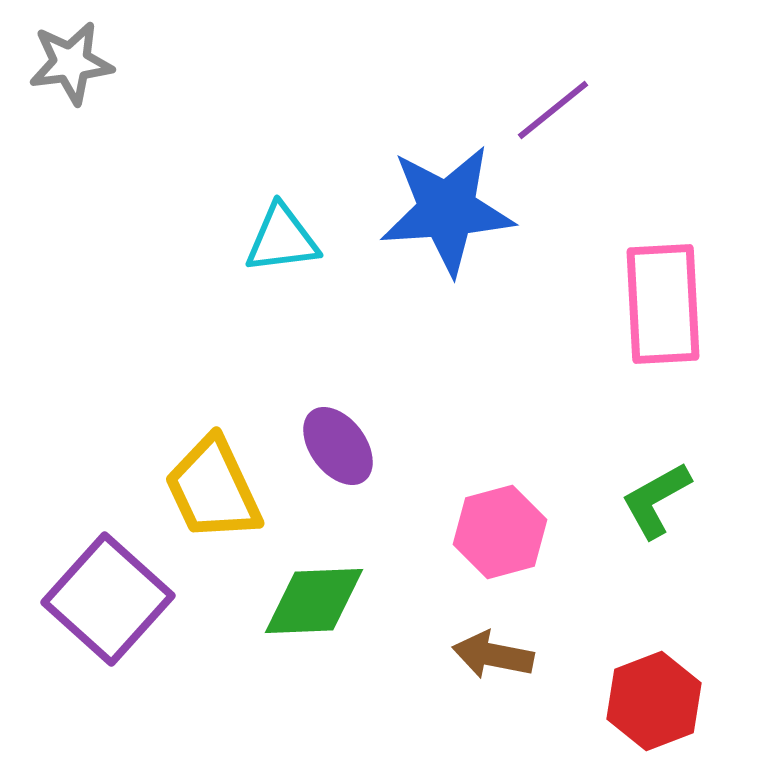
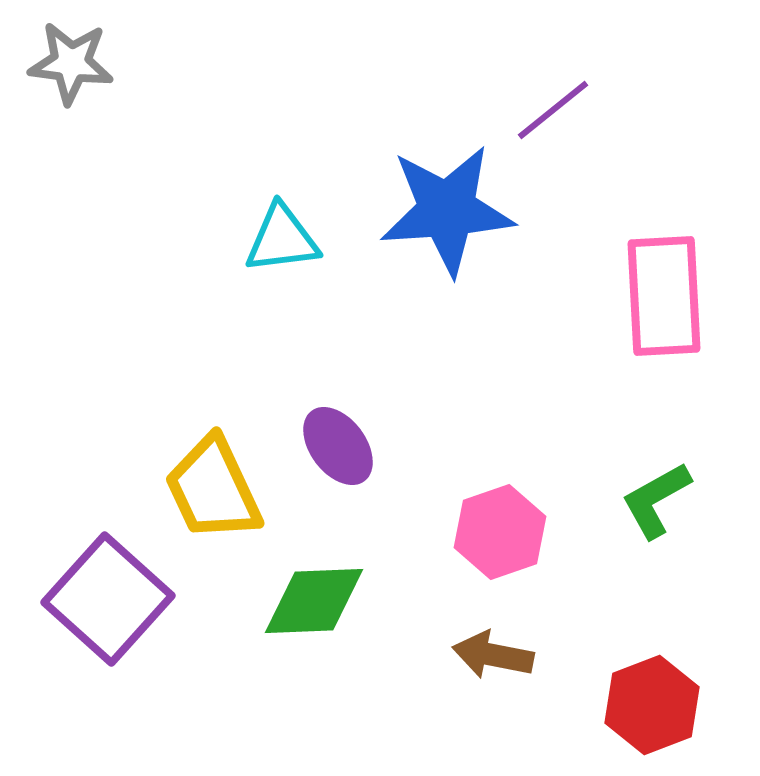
gray star: rotated 14 degrees clockwise
pink rectangle: moved 1 px right, 8 px up
pink hexagon: rotated 4 degrees counterclockwise
red hexagon: moved 2 px left, 4 px down
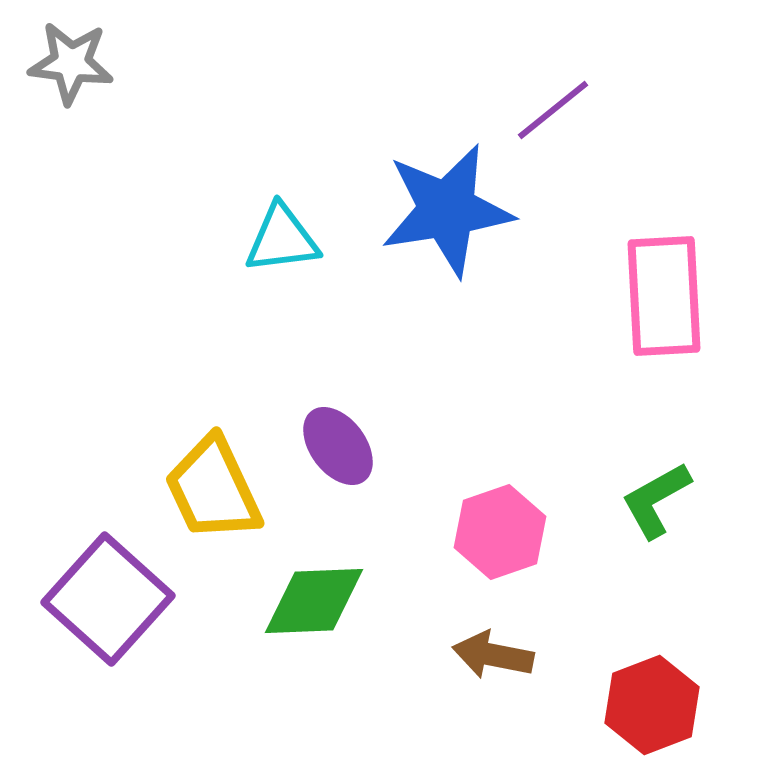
blue star: rotated 5 degrees counterclockwise
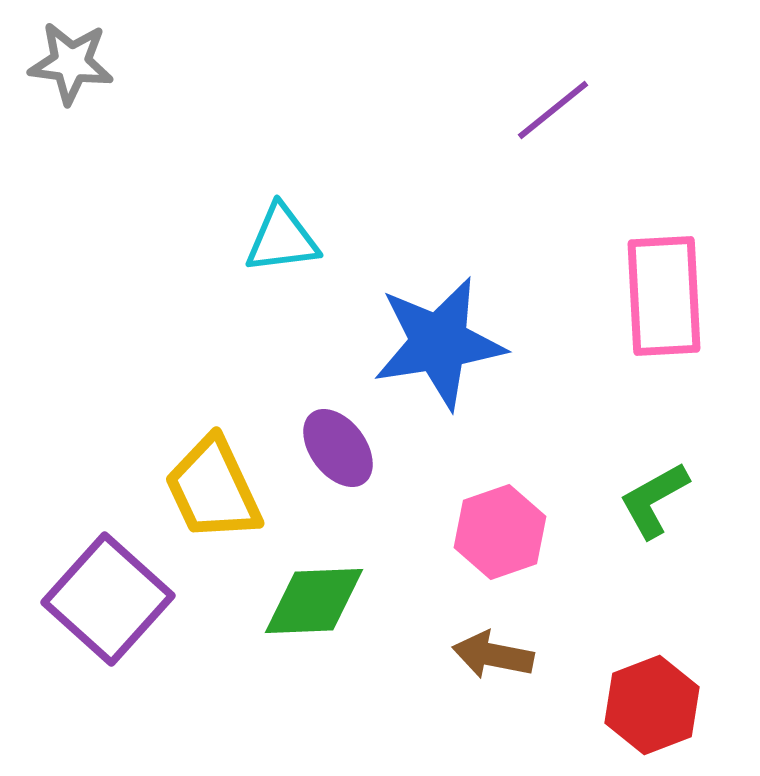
blue star: moved 8 px left, 133 px down
purple ellipse: moved 2 px down
green L-shape: moved 2 px left
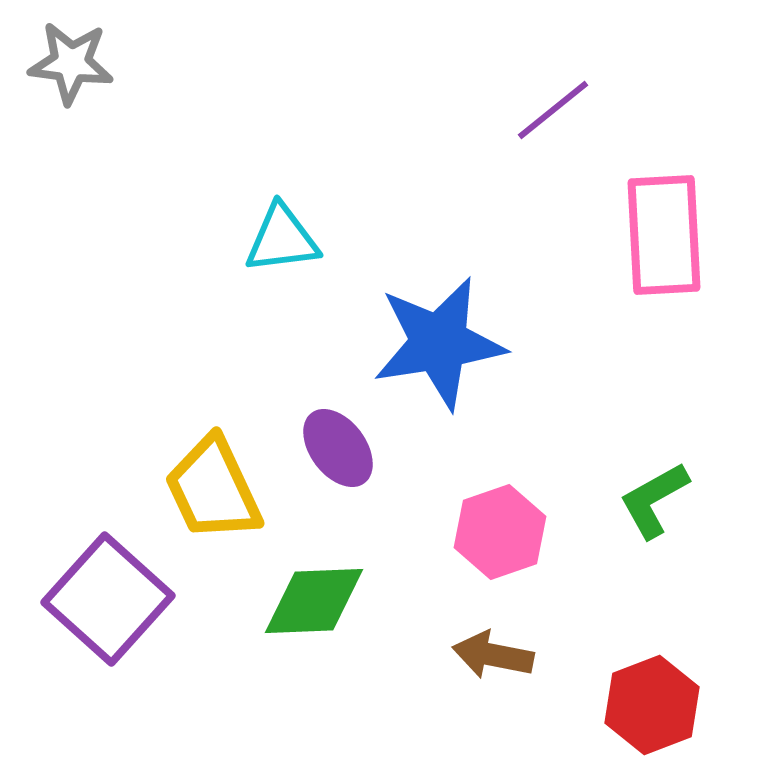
pink rectangle: moved 61 px up
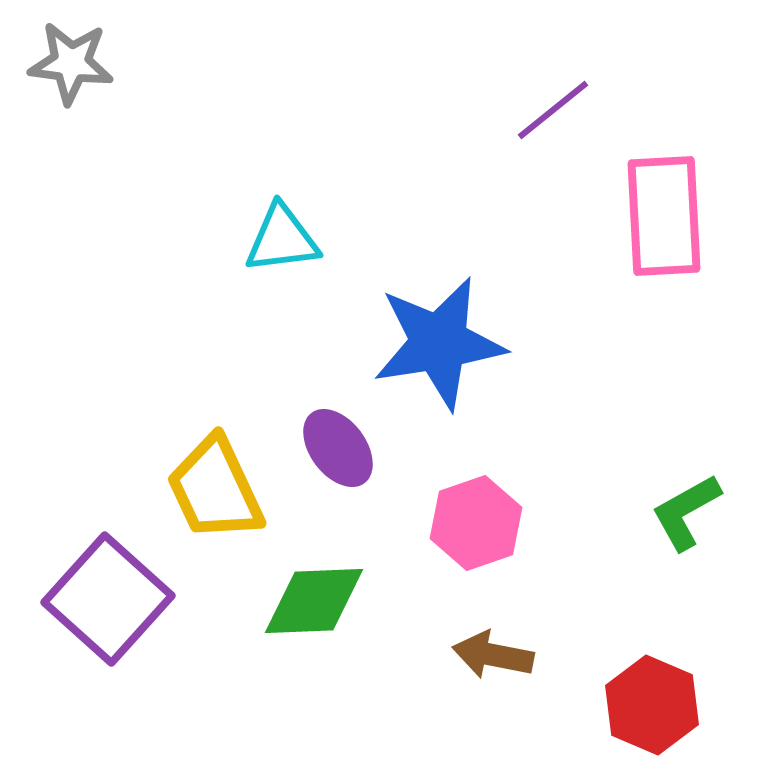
pink rectangle: moved 19 px up
yellow trapezoid: moved 2 px right
green L-shape: moved 32 px right, 12 px down
pink hexagon: moved 24 px left, 9 px up
red hexagon: rotated 16 degrees counterclockwise
